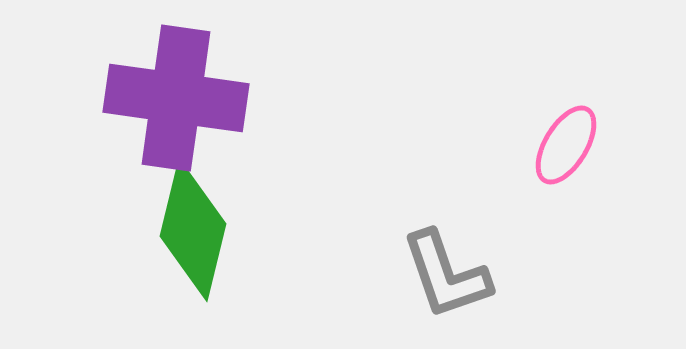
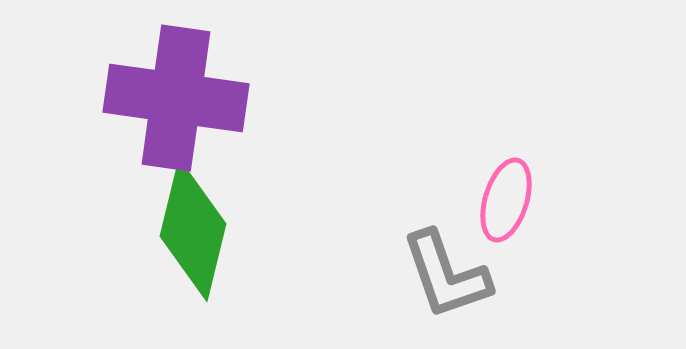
pink ellipse: moved 60 px left, 55 px down; rotated 14 degrees counterclockwise
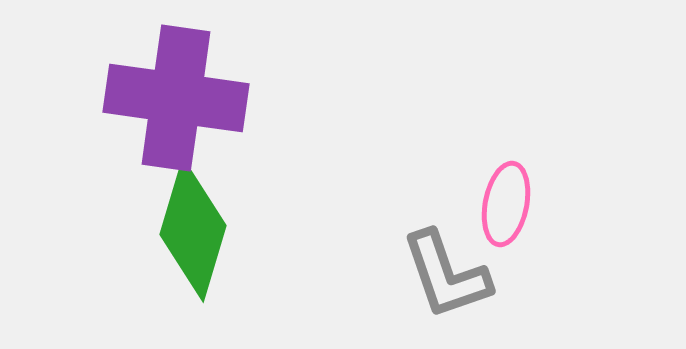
pink ellipse: moved 4 px down; rotated 6 degrees counterclockwise
green diamond: rotated 3 degrees clockwise
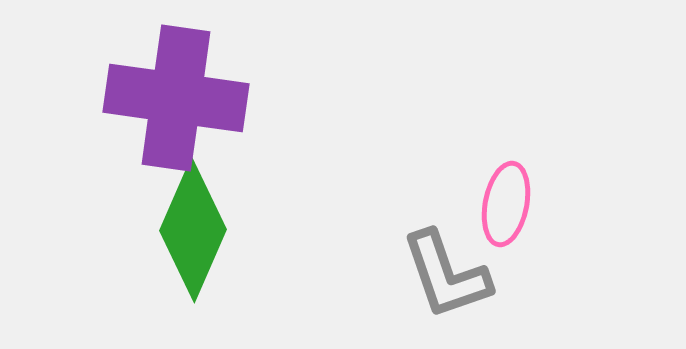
green diamond: rotated 7 degrees clockwise
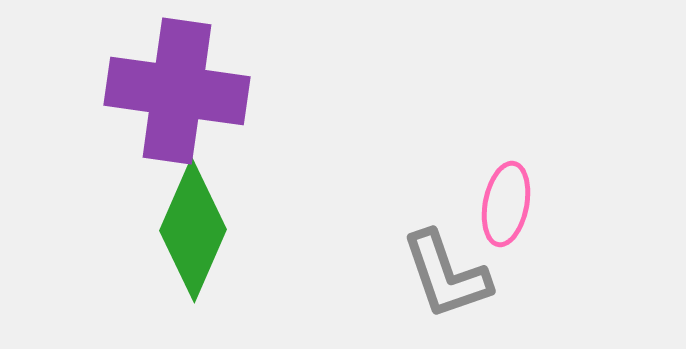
purple cross: moved 1 px right, 7 px up
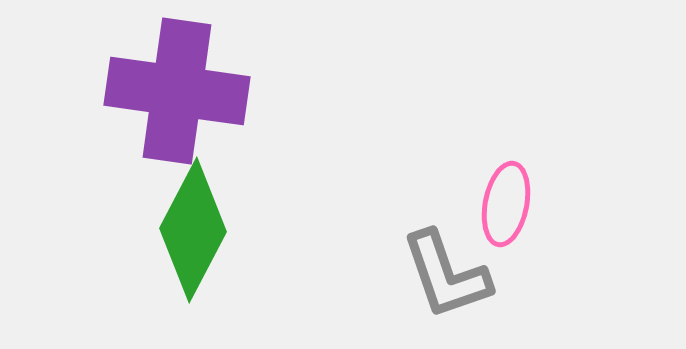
green diamond: rotated 4 degrees clockwise
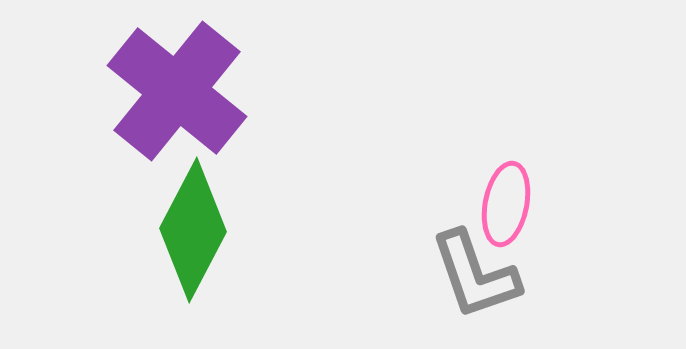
purple cross: rotated 31 degrees clockwise
gray L-shape: moved 29 px right
